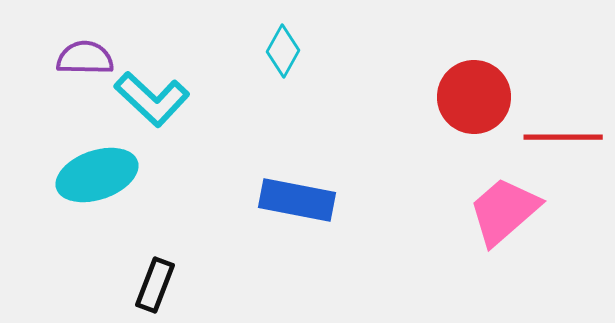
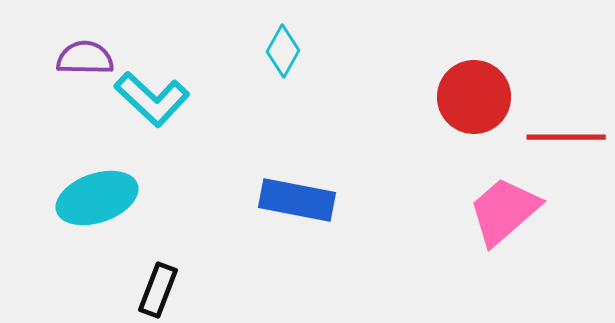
red line: moved 3 px right
cyan ellipse: moved 23 px down
black rectangle: moved 3 px right, 5 px down
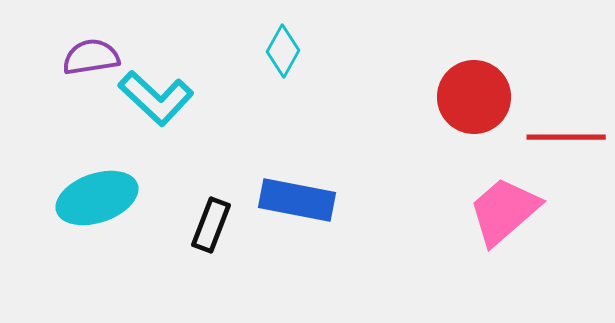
purple semicircle: moved 6 px right, 1 px up; rotated 10 degrees counterclockwise
cyan L-shape: moved 4 px right, 1 px up
black rectangle: moved 53 px right, 65 px up
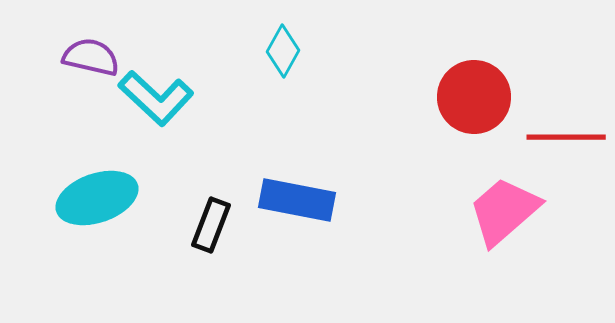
purple semicircle: rotated 22 degrees clockwise
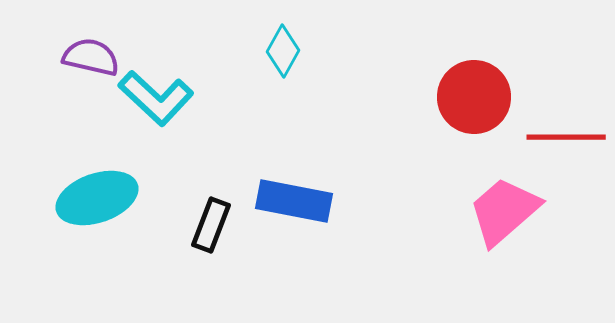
blue rectangle: moved 3 px left, 1 px down
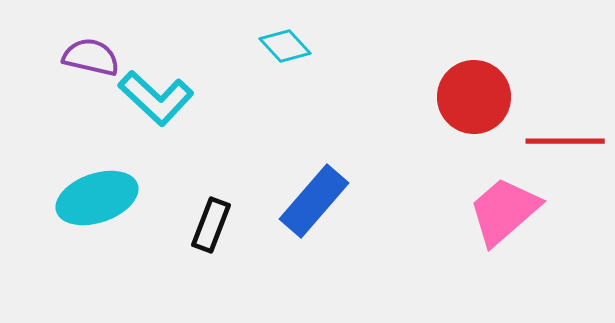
cyan diamond: moved 2 px right, 5 px up; rotated 72 degrees counterclockwise
red line: moved 1 px left, 4 px down
blue rectangle: moved 20 px right; rotated 60 degrees counterclockwise
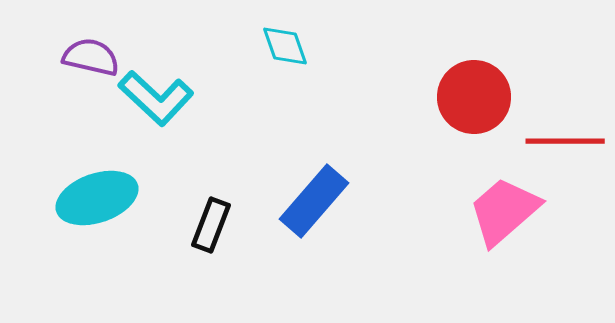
cyan diamond: rotated 24 degrees clockwise
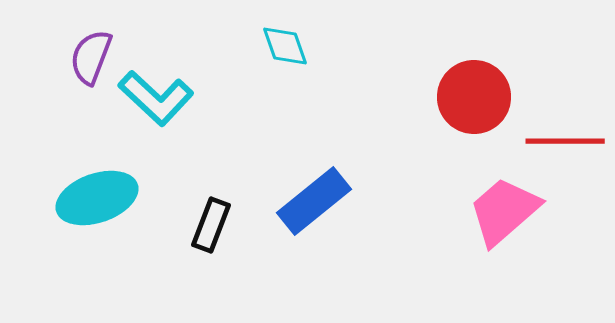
purple semicircle: rotated 82 degrees counterclockwise
blue rectangle: rotated 10 degrees clockwise
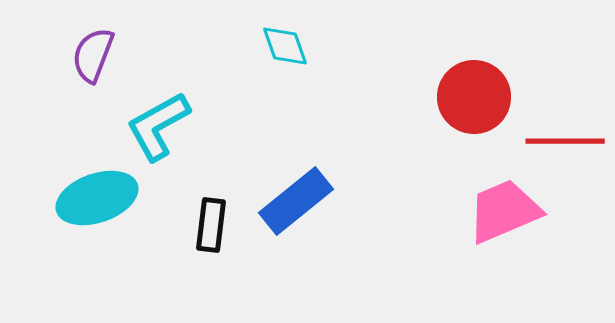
purple semicircle: moved 2 px right, 2 px up
cyan L-shape: moved 2 px right, 28 px down; rotated 108 degrees clockwise
blue rectangle: moved 18 px left
pink trapezoid: rotated 18 degrees clockwise
black rectangle: rotated 14 degrees counterclockwise
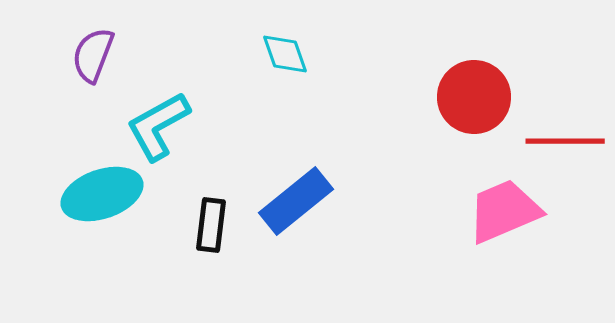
cyan diamond: moved 8 px down
cyan ellipse: moved 5 px right, 4 px up
